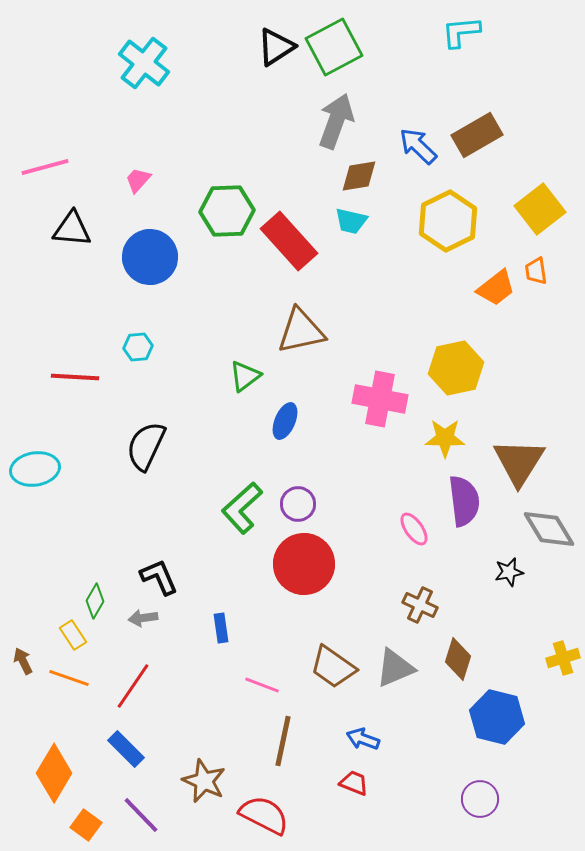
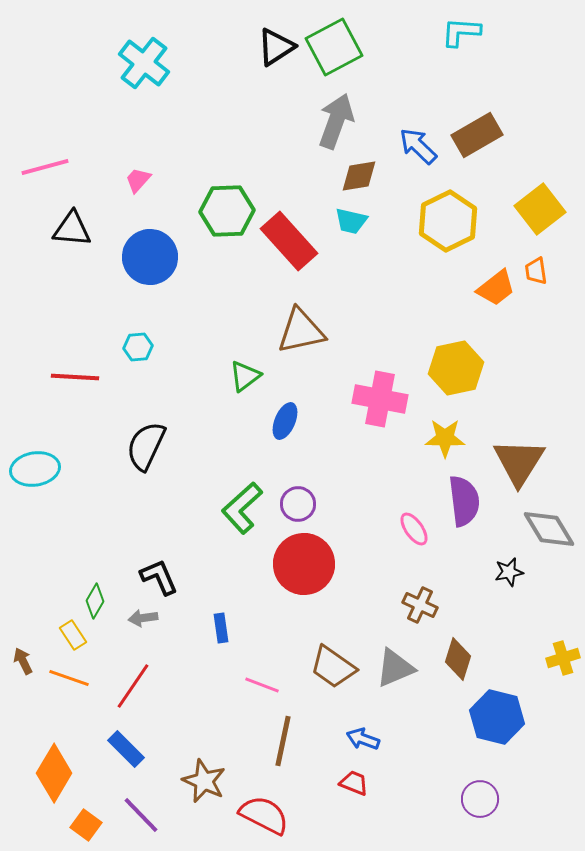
cyan L-shape at (461, 32): rotated 9 degrees clockwise
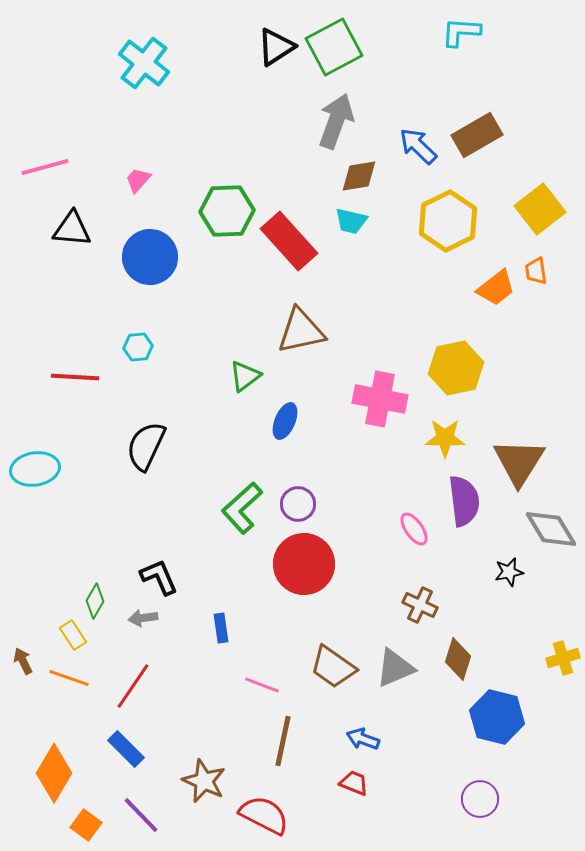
gray diamond at (549, 529): moved 2 px right
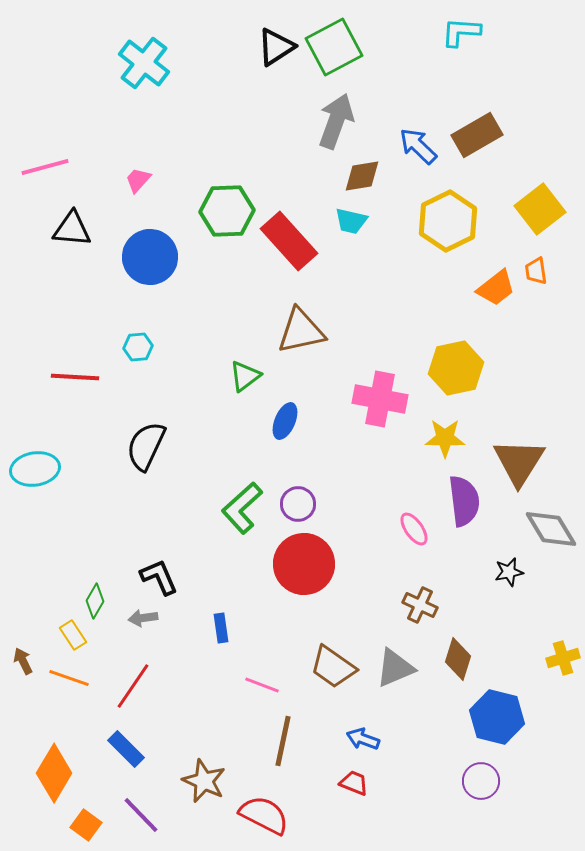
brown diamond at (359, 176): moved 3 px right
purple circle at (480, 799): moved 1 px right, 18 px up
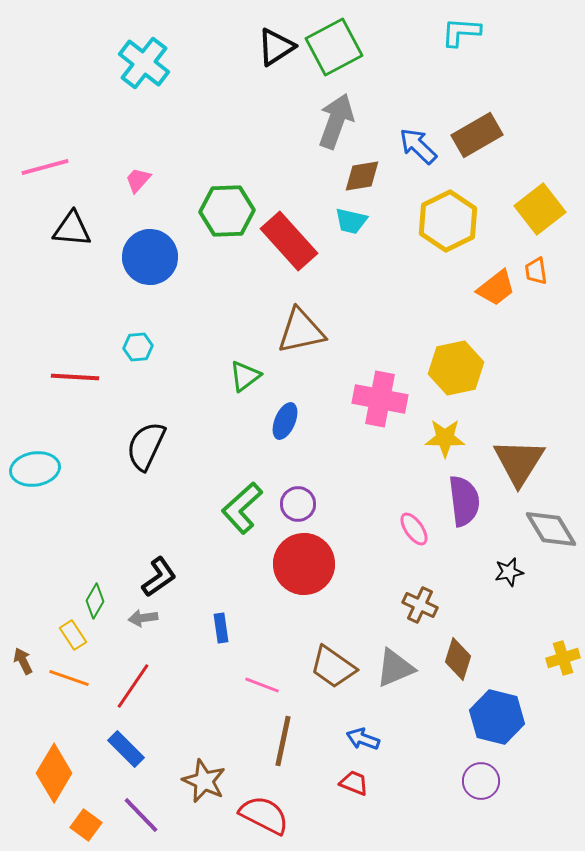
black L-shape at (159, 577): rotated 78 degrees clockwise
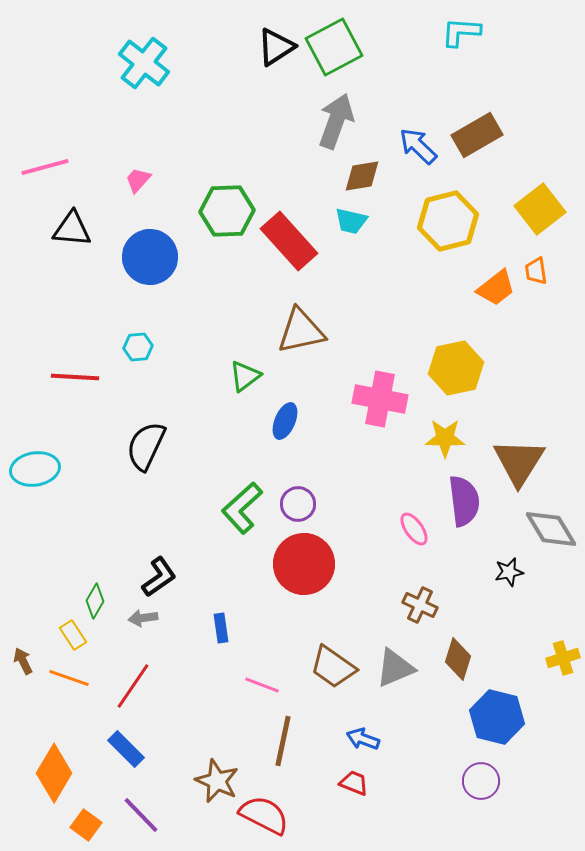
yellow hexagon at (448, 221): rotated 12 degrees clockwise
brown star at (204, 781): moved 13 px right
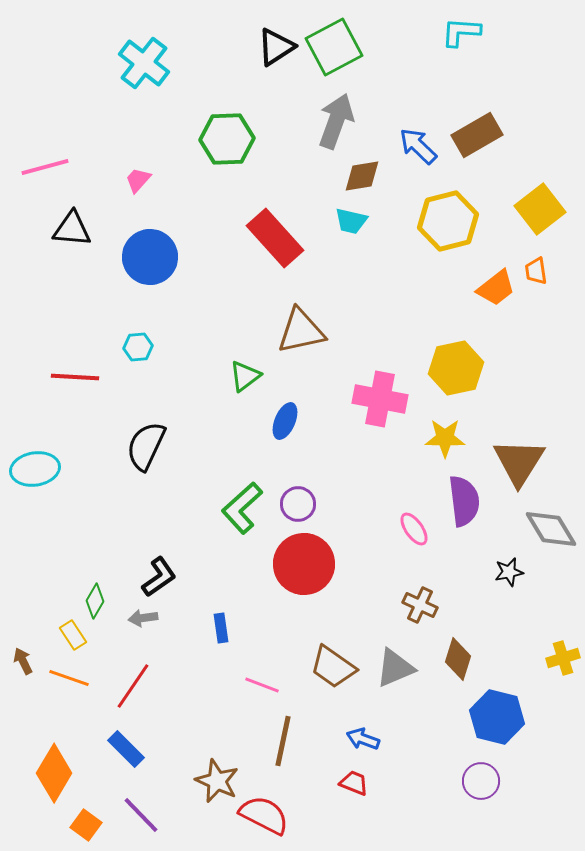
green hexagon at (227, 211): moved 72 px up
red rectangle at (289, 241): moved 14 px left, 3 px up
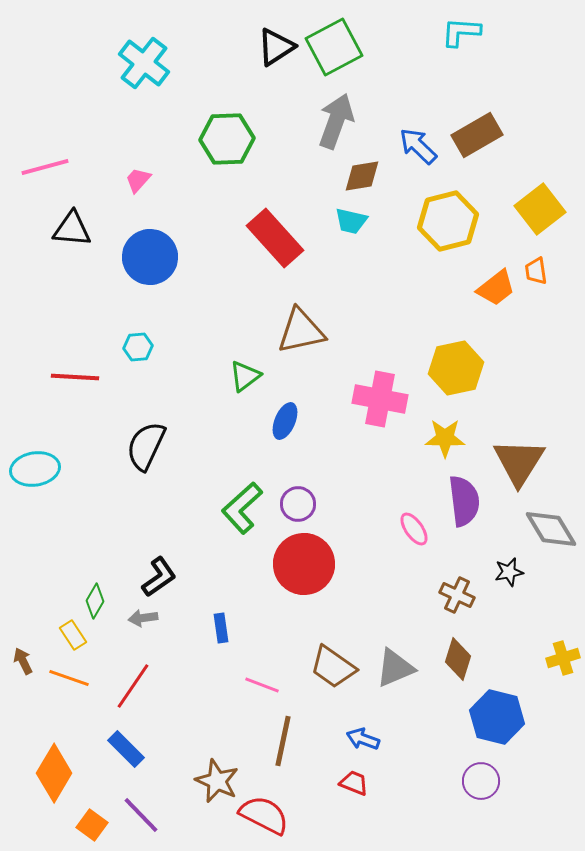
brown cross at (420, 605): moved 37 px right, 10 px up
orange square at (86, 825): moved 6 px right
